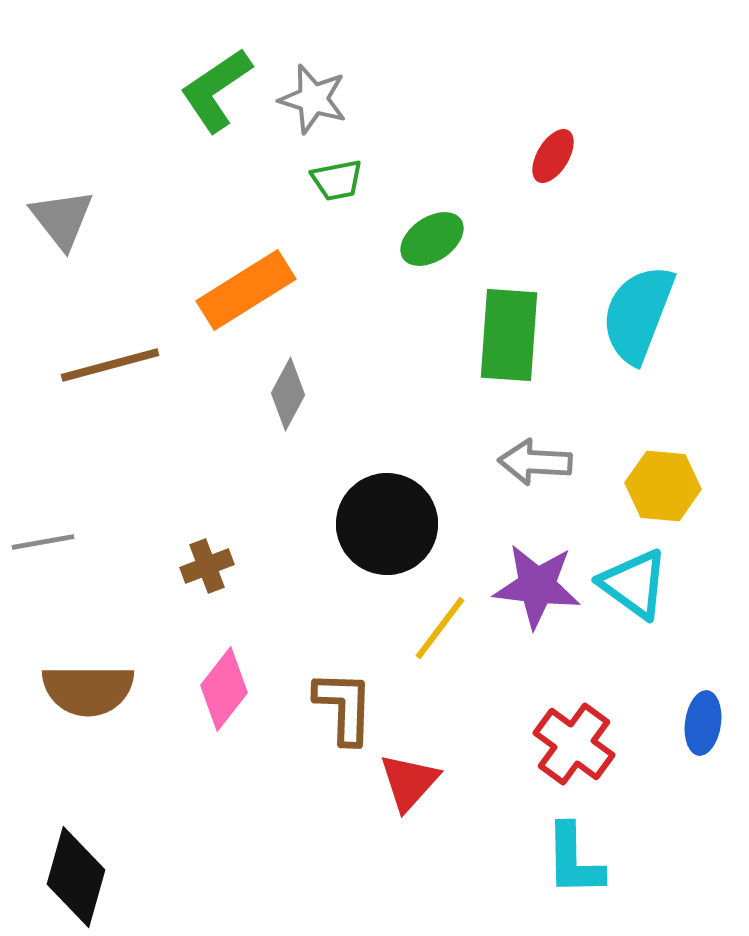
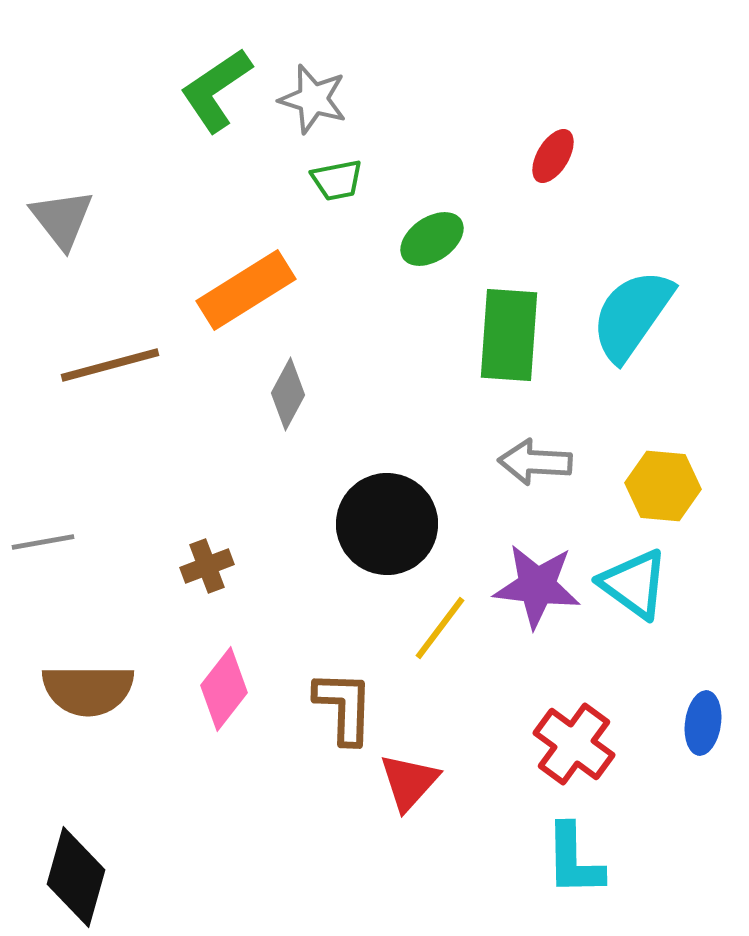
cyan semicircle: moved 6 px left, 1 px down; rotated 14 degrees clockwise
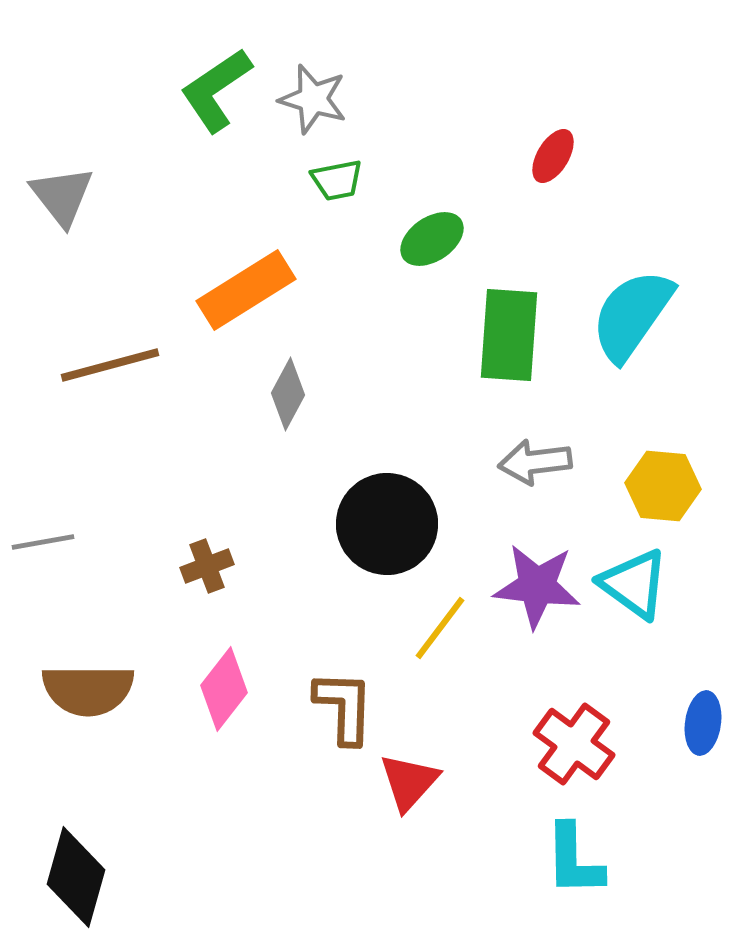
gray triangle: moved 23 px up
gray arrow: rotated 10 degrees counterclockwise
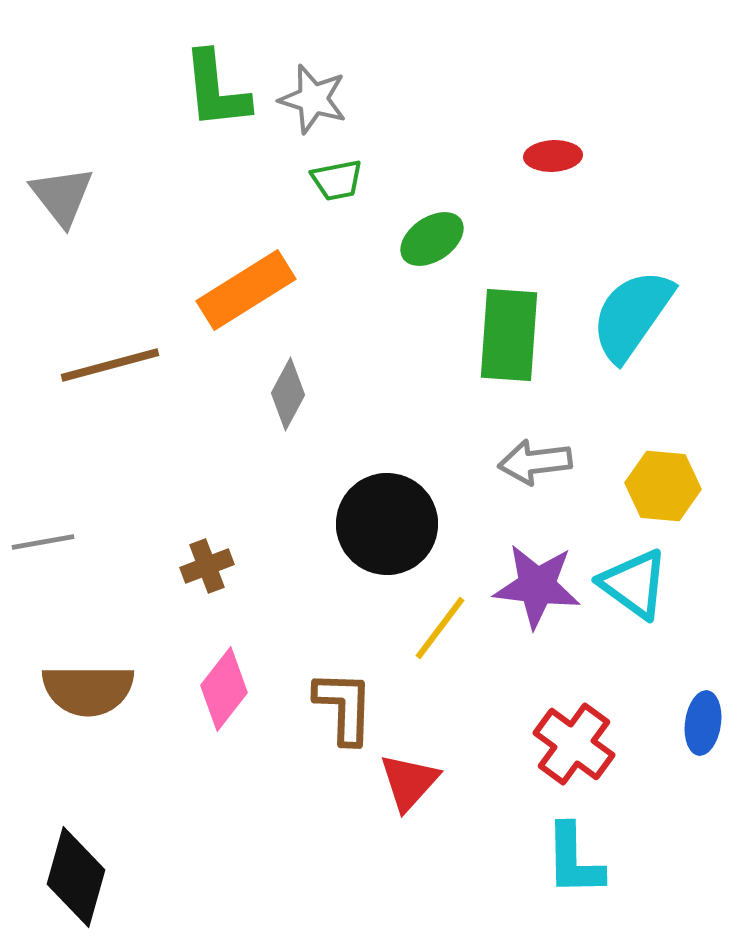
green L-shape: rotated 62 degrees counterclockwise
red ellipse: rotated 56 degrees clockwise
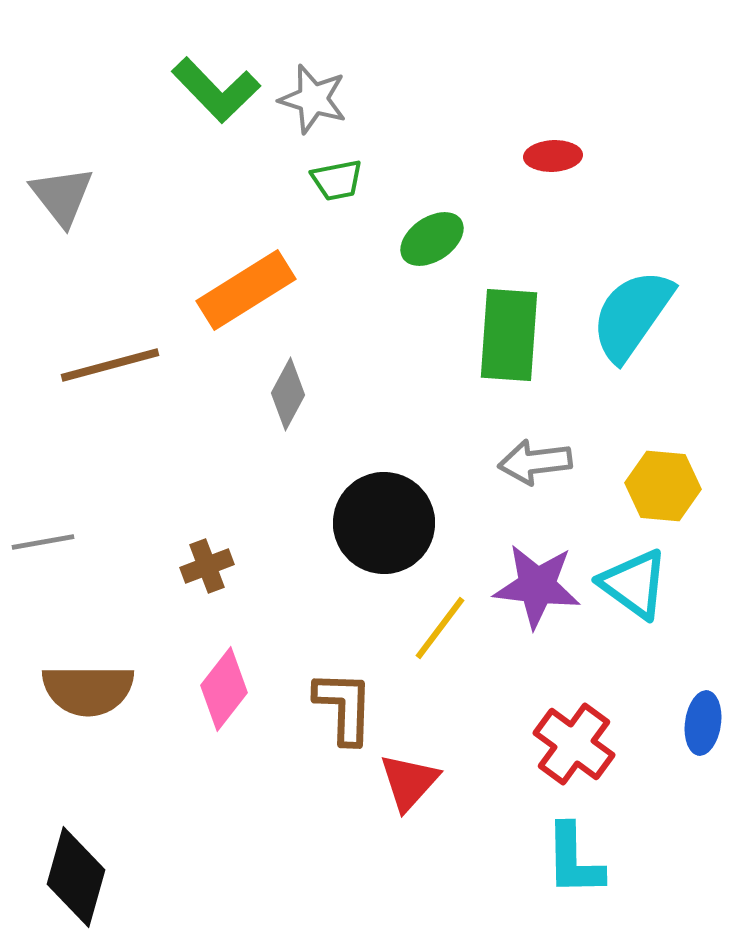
green L-shape: rotated 38 degrees counterclockwise
black circle: moved 3 px left, 1 px up
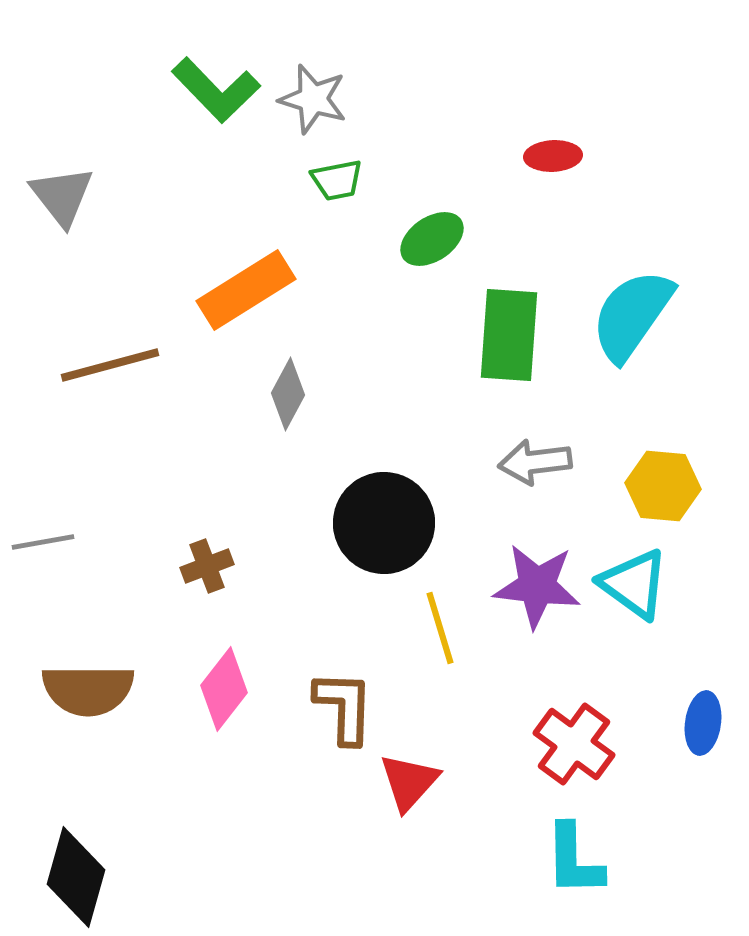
yellow line: rotated 54 degrees counterclockwise
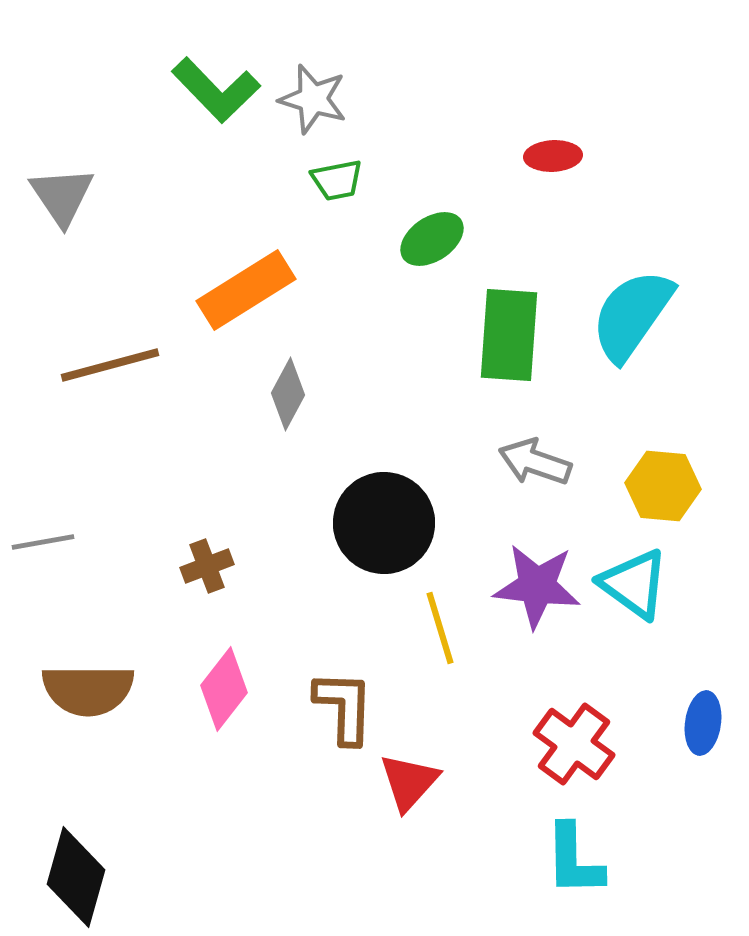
gray triangle: rotated 4 degrees clockwise
gray arrow: rotated 26 degrees clockwise
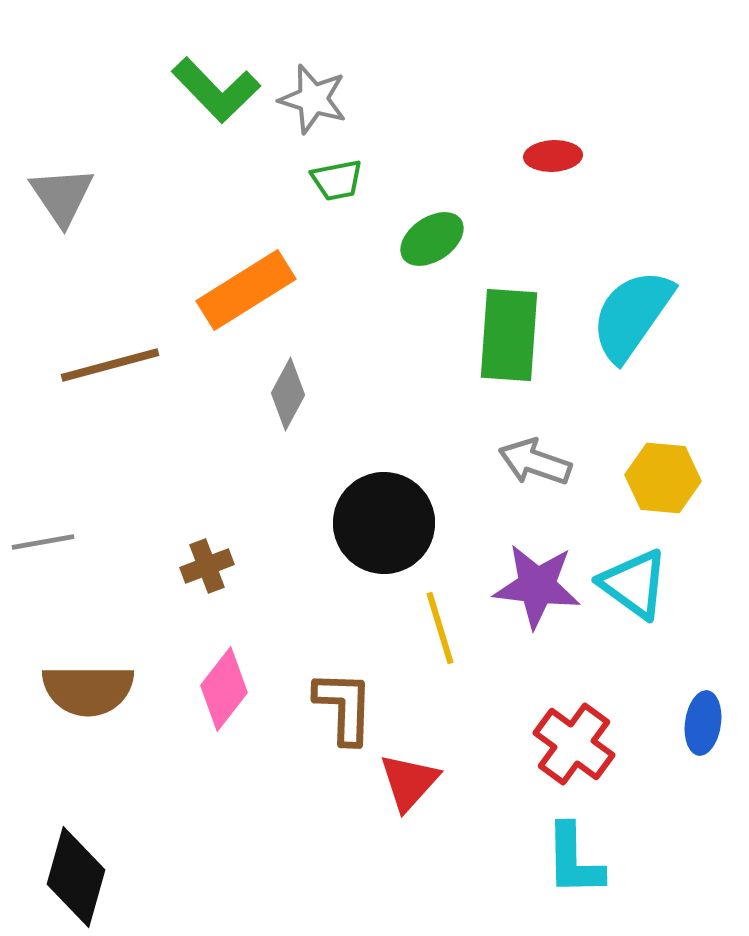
yellow hexagon: moved 8 px up
